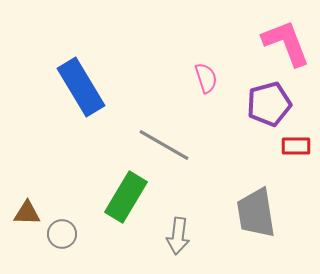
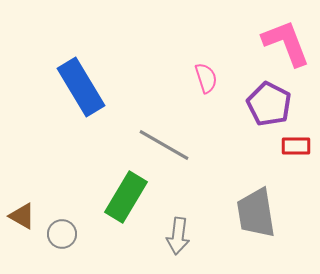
purple pentagon: rotated 30 degrees counterclockwise
brown triangle: moved 5 px left, 3 px down; rotated 28 degrees clockwise
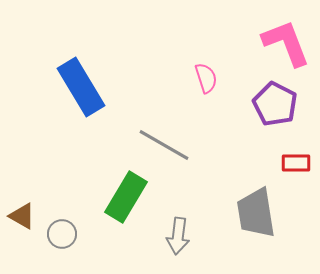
purple pentagon: moved 6 px right
red rectangle: moved 17 px down
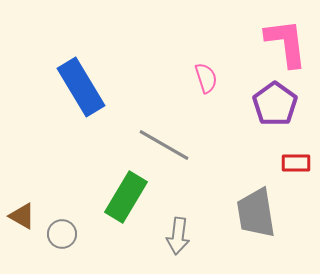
pink L-shape: rotated 14 degrees clockwise
purple pentagon: rotated 9 degrees clockwise
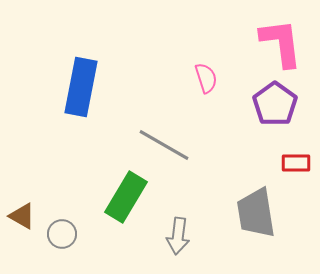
pink L-shape: moved 5 px left
blue rectangle: rotated 42 degrees clockwise
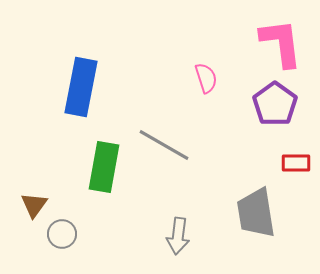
green rectangle: moved 22 px left, 30 px up; rotated 21 degrees counterclockwise
brown triangle: moved 12 px right, 11 px up; rotated 36 degrees clockwise
